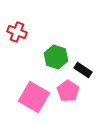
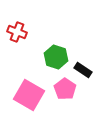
pink pentagon: moved 3 px left, 2 px up
pink square: moved 5 px left, 2 px up
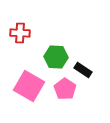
red cross: moved 3 px right, 1 px down; rotated 18 degrees counterclockwise
green hexagon: rotated 15 degrees counterclockwise
pink square: moved 9 px up
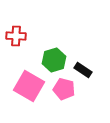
red cross: moved 4 px left, 3 px down
green hexagon: moved 2 px left, 3 px down; rotated 20 degrees counterclockwise
pink pentagon: moved 1 px left; rotated 20 degrees counterclockwise
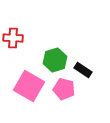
red cross: moved 3 px left, 2 px down
green hexagon: moved 1 px right
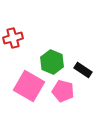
red cross: rotated 18 degrees counterclockwise
green hexagon: moved 3 px left, 2 px down; rotated 20 degrees counterclockwise
pink pentagon: moved 1 px left, 2 px down
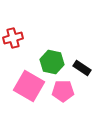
green hexagon: rotated 10 degrees counterclockwise
black rectangle: moved 1 px left, 2 px up
pink pentagon: rotated 15 degrees counterclockwise
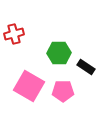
red cross: moved 1 px right, 4 px up
green hexagon: moved 7 px right, 9 px up; rotated 15 degrees counterclockwise
black rectangle: moved 4 px right, 1 px up
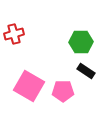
green hexagon: moved 22 px right, 11 px up
black rectangle: moved 4 px down
